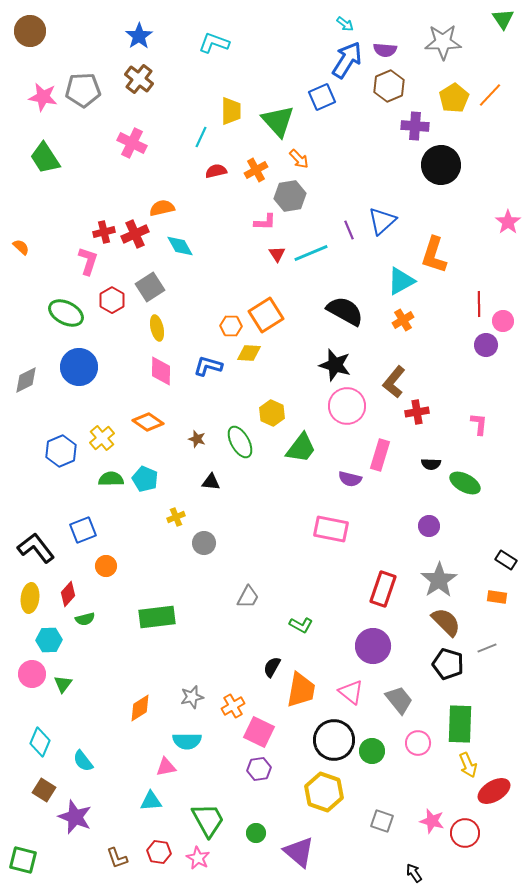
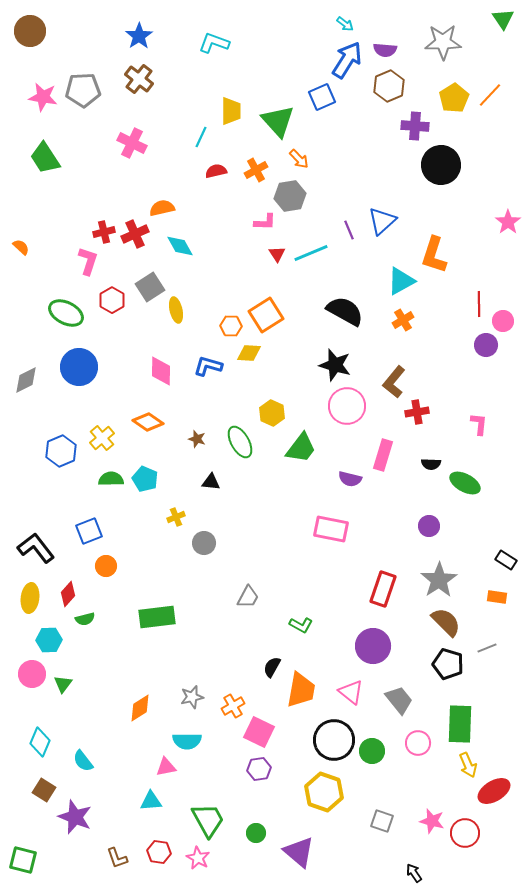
yellow ellipse at (157, 328): moved 19 px right, 18 px up
pink rectangle at (380, 455): moved 3 px right
blue square at (83, 530): moved 6 px right, 1 px down
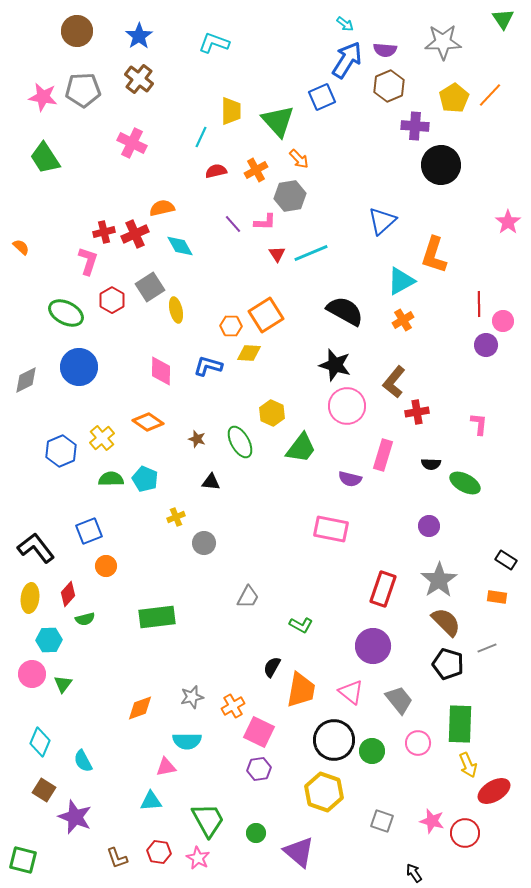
brown circle at (30, 31): moved 47 px right
purple line at (349, 230): moved 116 px left, 6 px up; rotated 18 degrees counterclockwise
orange diamond at (140, 708): rotated 12 degrees clockwise
cyan semicircle at (83, 761): rotated 10 degrees clockwise
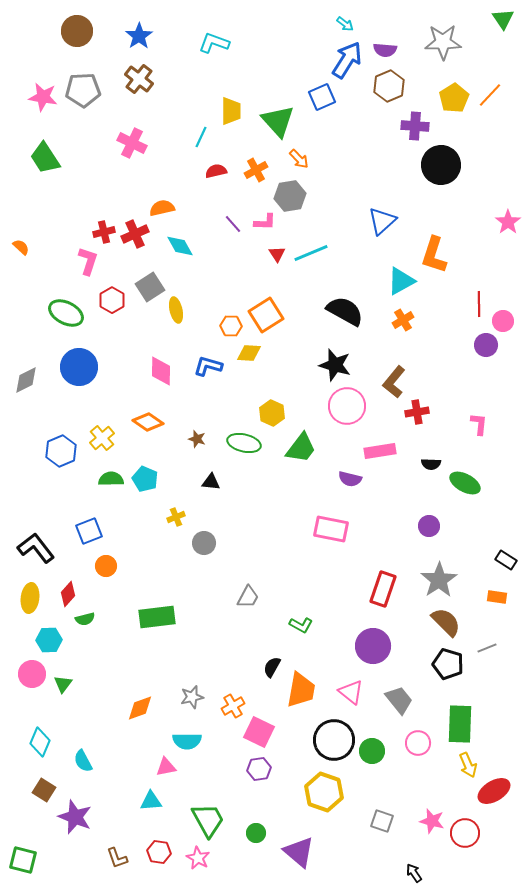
green ellipse at (240, 442): moved 4 px right, 1 px down; rotated 48 degrees counterclockwise
pink rectangle at (383, 455): moved 3 px left, 4 px up; rotated 64 degrees clockwise
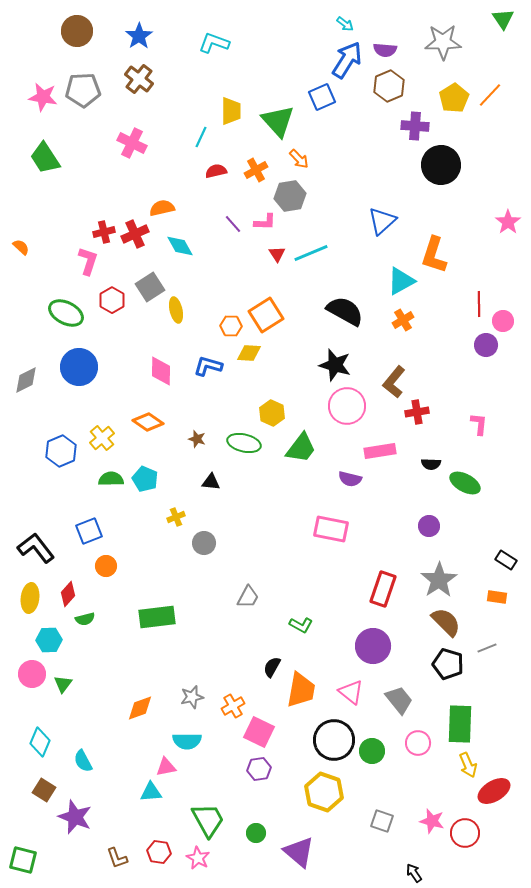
cyan triangle at (151, 801): moved 9 px up
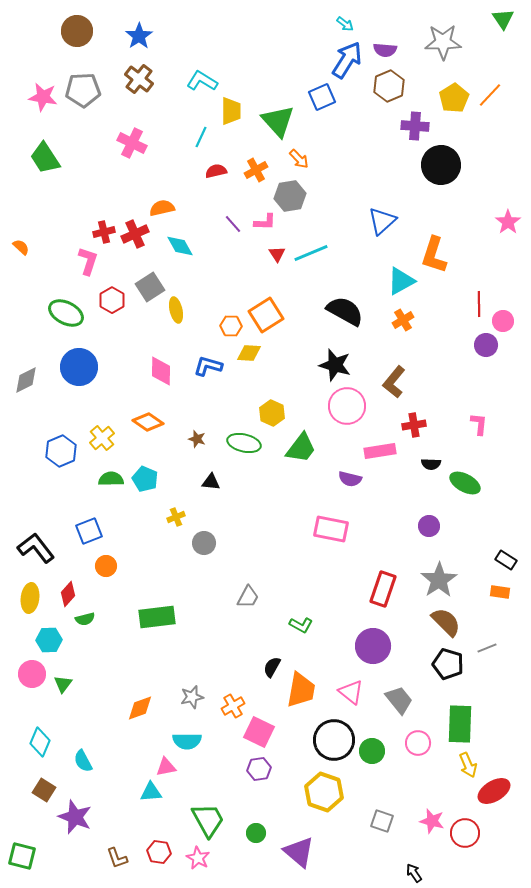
cyan L-shape at (214, 43): moved 12 px left, 38 px down; rotated 12 degrees clockwise
red cross at (417, 412): moved 3 px left, 13 px down
orange rectangle at (497, 597): moved 3 px right, 5 px up
green square at (23, 860): moved 1 px left, 4 px up
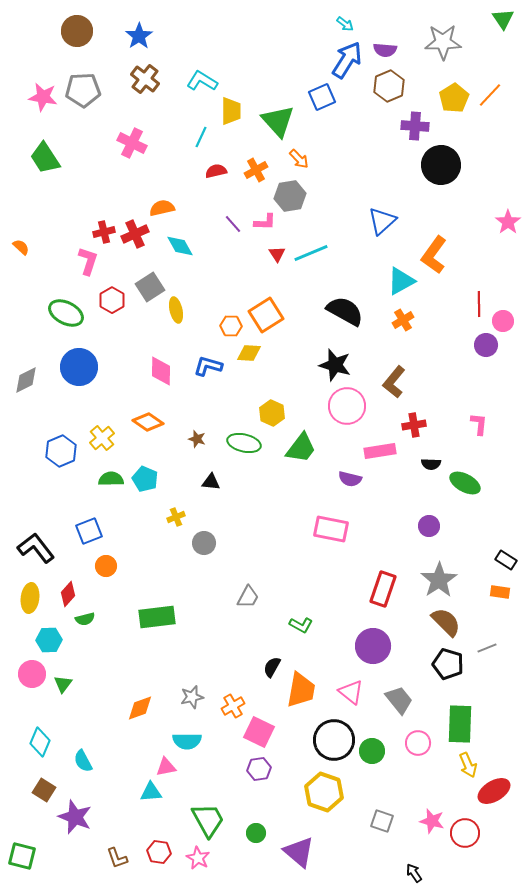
brown cross at (139, 79): moved 6 px right
orange L-shape at (434, 255): rotated 18 degrees clockwise
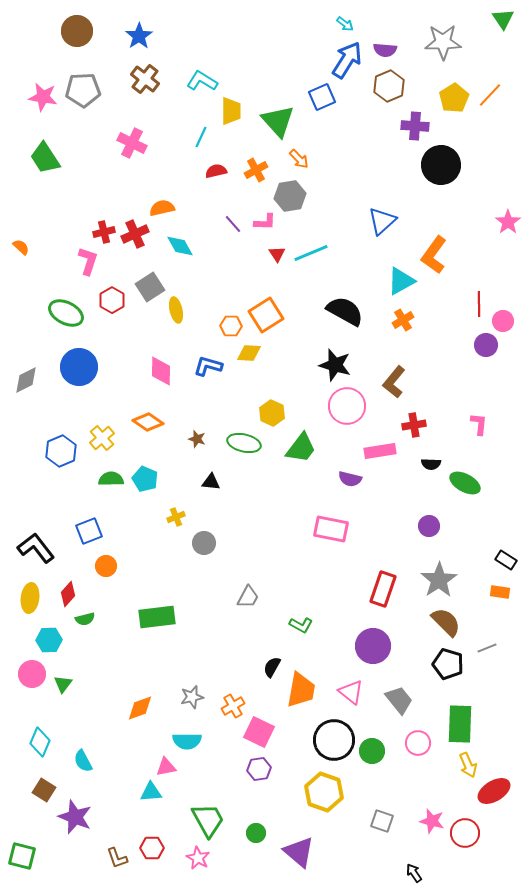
red hexagon at (159, 852): moved 7 px left, 4 px up; rotated 10 degrees counterclockwise
